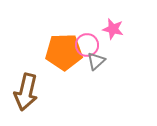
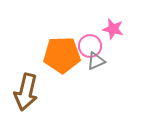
pink circle: moved 3 px right, 1 px down
orange pentagon: moved 2 px left, 3 px down
gray triangle: rotated 18 degrees clockwise
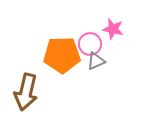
pink circle: moved 2 px up
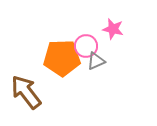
pink circle: moved 4 px left, 2 px down
orange pentagon: moved 3 px down
brown arrow: rotated 129 degrees clockwise
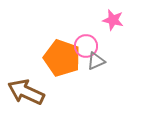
pink star: moved 9 px up
orange pentagon: rotated 21 degrees clockwise
brown arrow: rotated 27 degrees counterclockwise
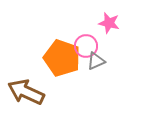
pink star: moved 4 px left, 3 px down
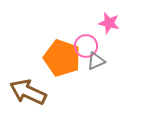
brown arrow: moved 2 px right
